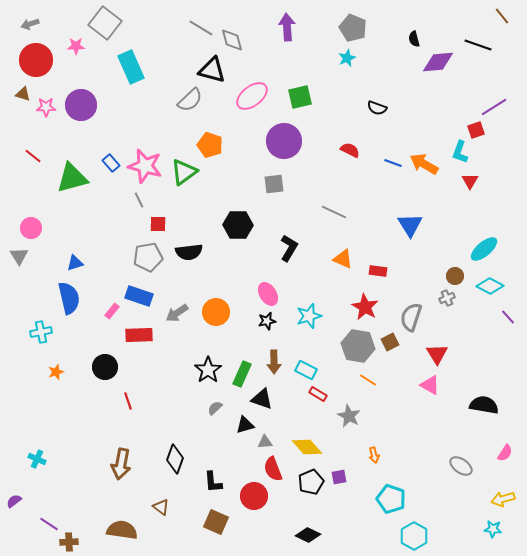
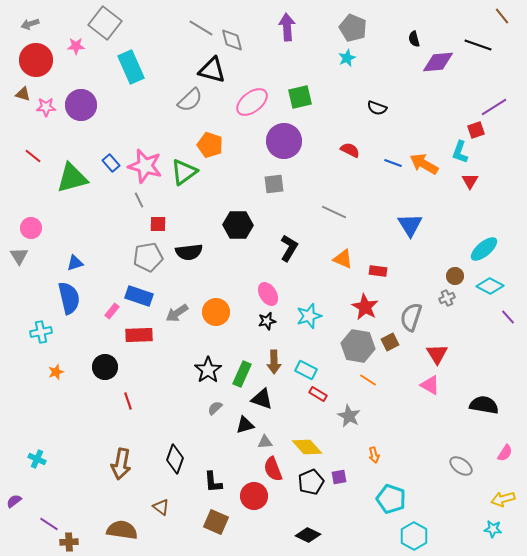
pink ellipse at (252, 96): moved 6 px down
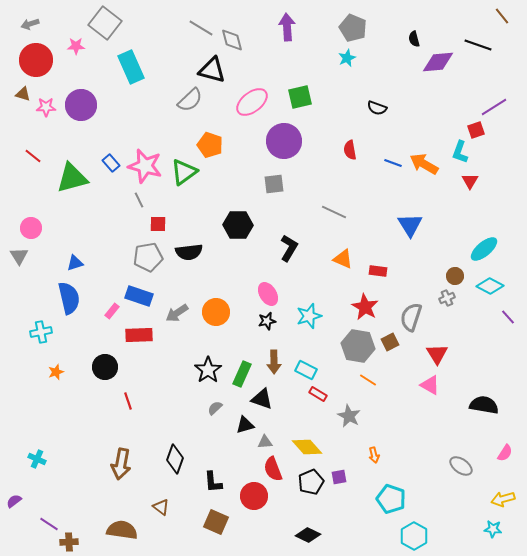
red semicircle at (350, 150): rotated 126 degrees counterclockwise
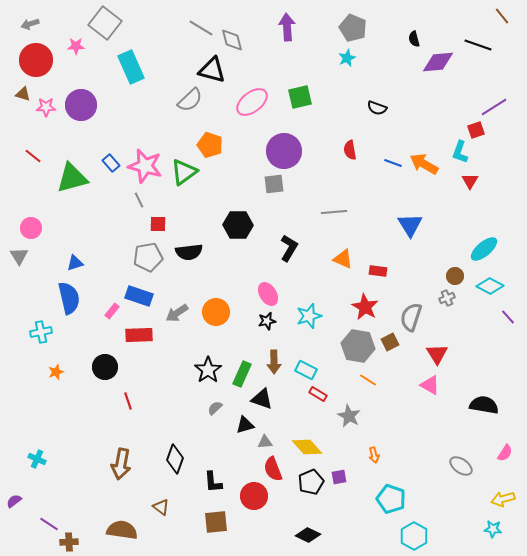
purple circle at (284, 141): moved 10 px down
gray line at (334, 212): rotated 30 degrees counterclockwise
brown square at (216, 522): rotated 30 degrees counterclockwise
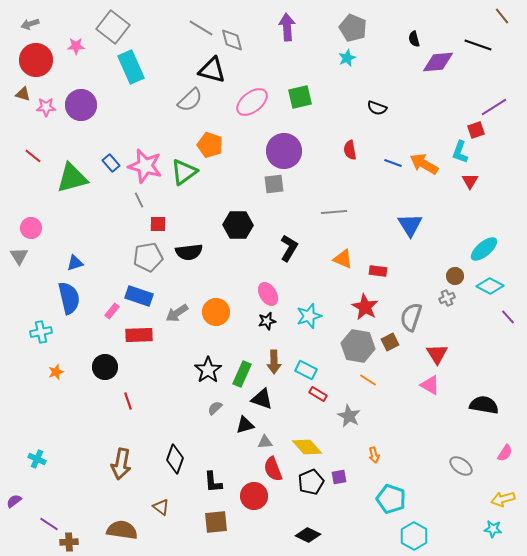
gray square at (105, 23): moved 8 px right, 4 px down
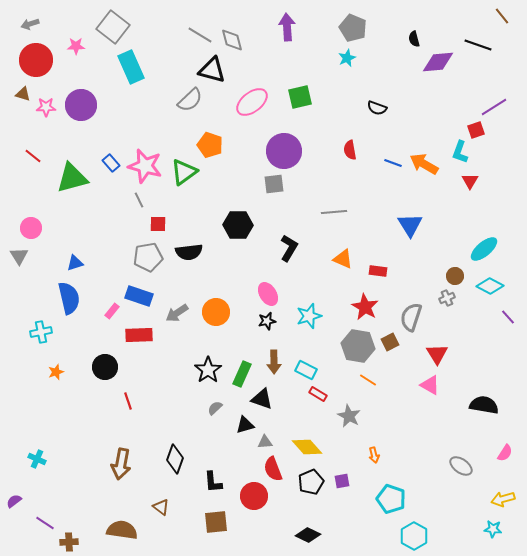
gray line at (201, 28): moved 1 px left, 7 px down
purple square at (339, 477): moved 3 px right, 4 px down
purple line at (49, 524): moved 4 px left, 1 px up
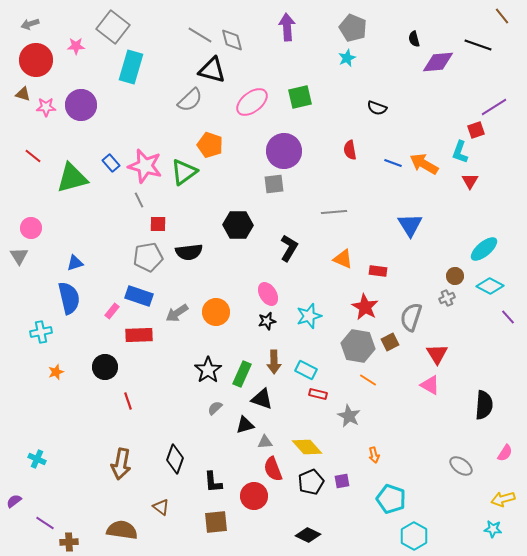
cyan rectangle at (131, 67): rotated 40 degrees clockwise
red rectangle at (318, 394): rotated 18 degrees counterclockwise
black semicircle at (484, 405): rotated 84 degrees clockwise
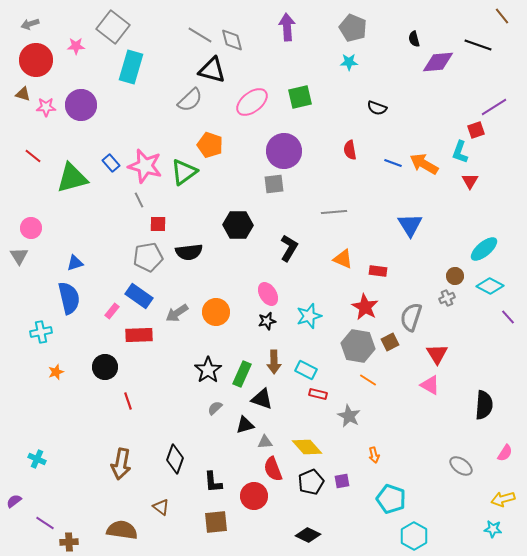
cyan star at (347, 58): moved 2 px right, 4 px down; rotated 24 degrees clockwise
blue rectangle at (139, 296): rotated 16 degrees clockwise
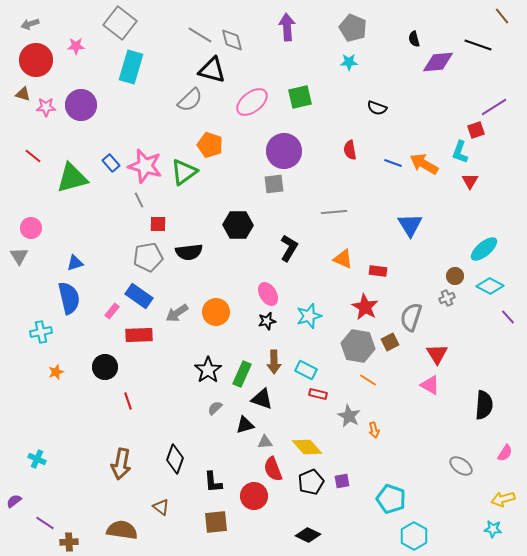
gray square at (113, 27): moved 7 px right, 4 px up
orange arrow at (374, 455): moved 25 px up
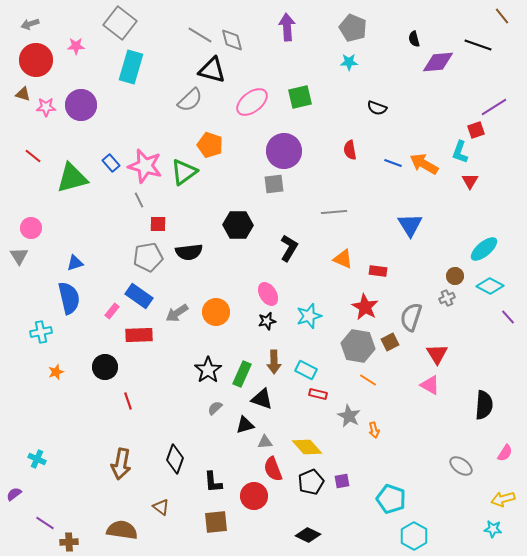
purple semicircle at (14, 501): moved 7 px up
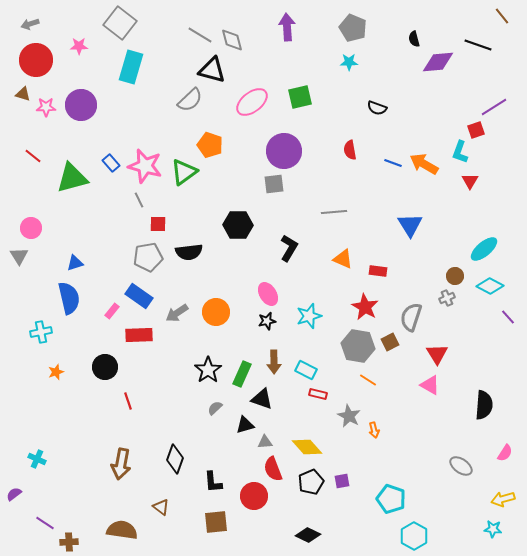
pink star at (76, 46): moved 3 px right
